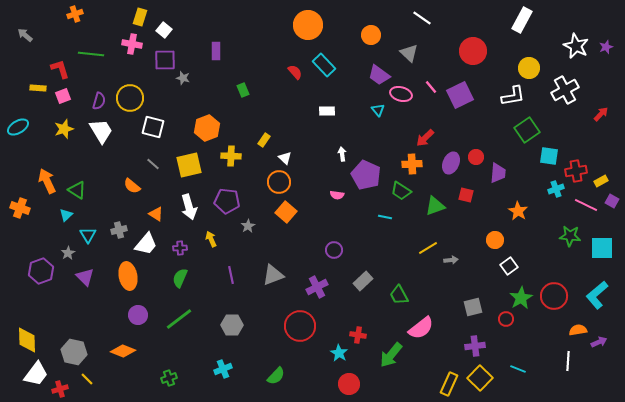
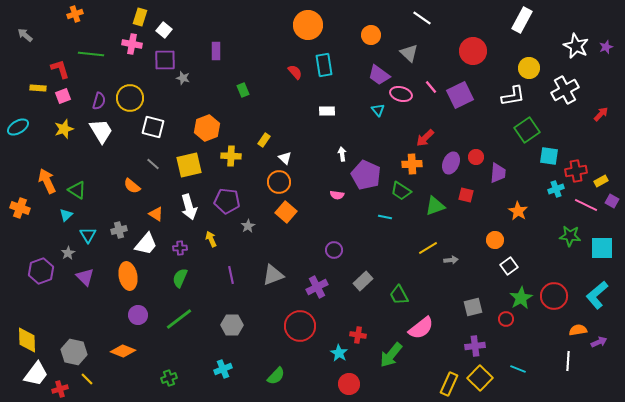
cyan rectangle at (324, 65): rotated 35 degrees clockwise
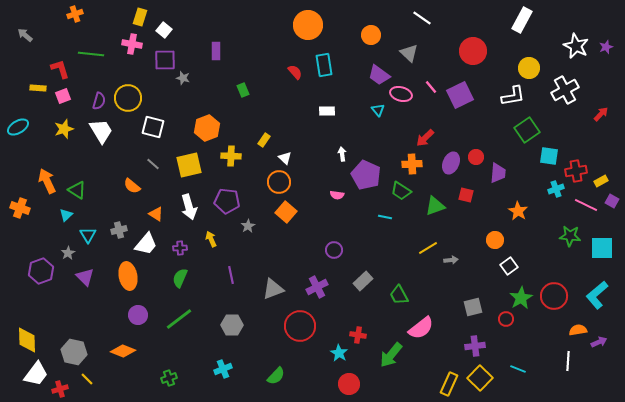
yellow circle at (130, 98): moved 2 px left
gray triangle at (273, 275): moved 14 px down
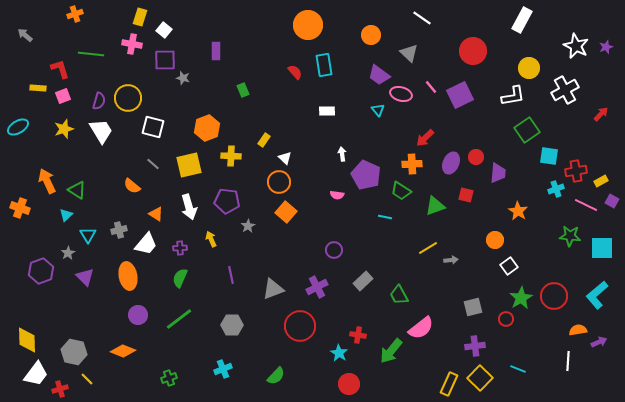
green arrow at (391, 355): moved 4 px up
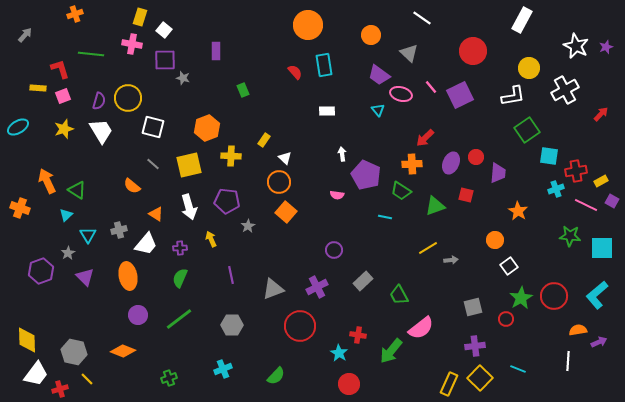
gray arrow at (25, 35): rotated 91 degrees clockwise
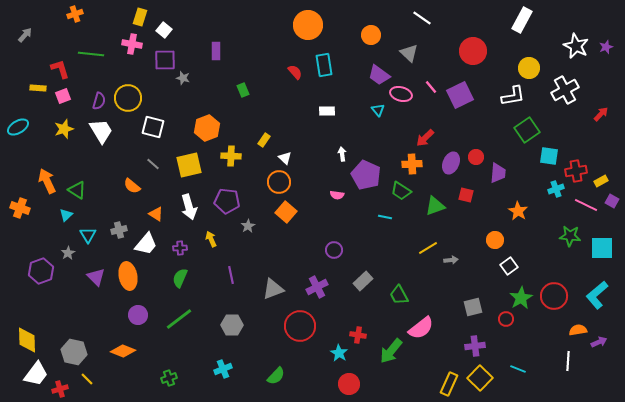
purple triangle at (85, 277): moved 11 px right
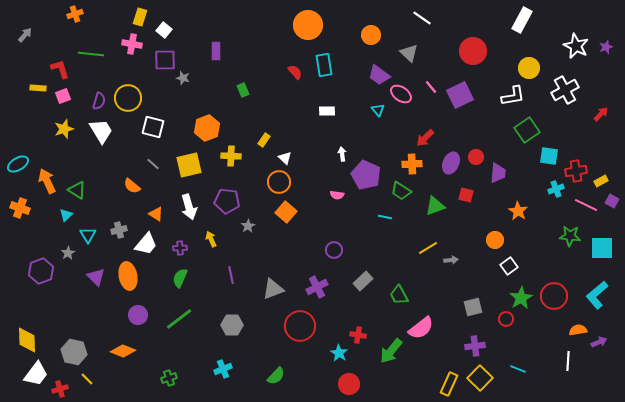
pink ellipse at (401, 94): rotated 20 degrees clockwise
cyan ellipse at (18, 127): moved 37 px down
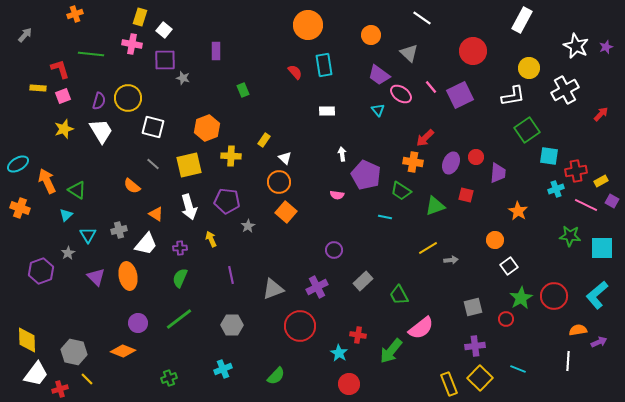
orange cross at (412, 164): moved 1 px right, 2 px up; rotated 12 degrees clockwise
purple circle at (138, 315): moved 8 px down
yellow rectangle at (449, 384): rotated 45 degrees counterclockwise
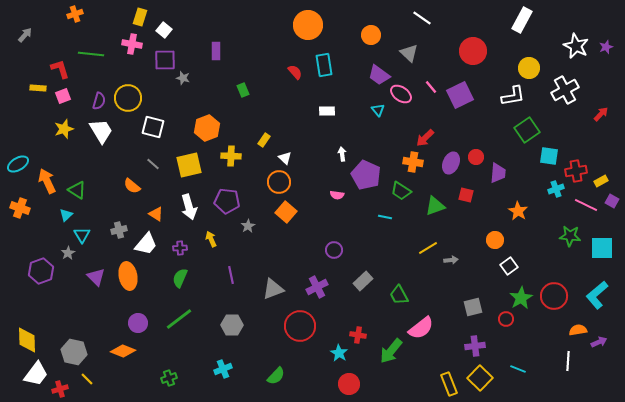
cyan triangle at (88, 235): moved 6 px left
